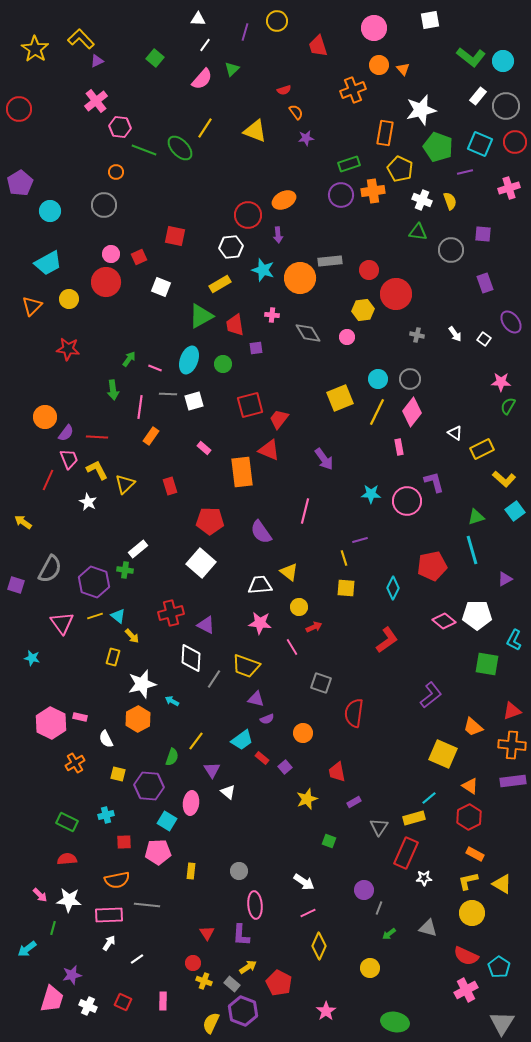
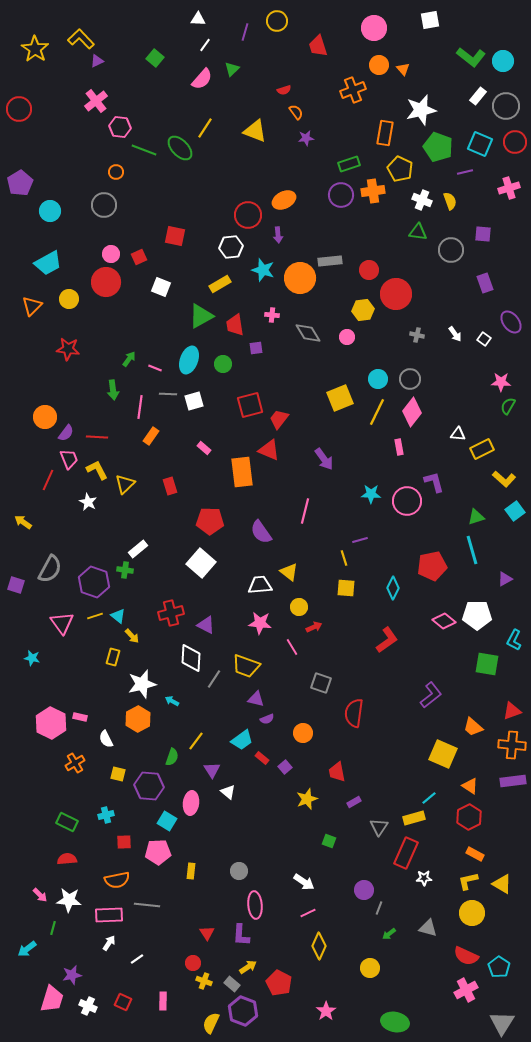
white triangle at (455, 433): moved 3 px right, 1 px down; rotated 28 degrees counterclockwise
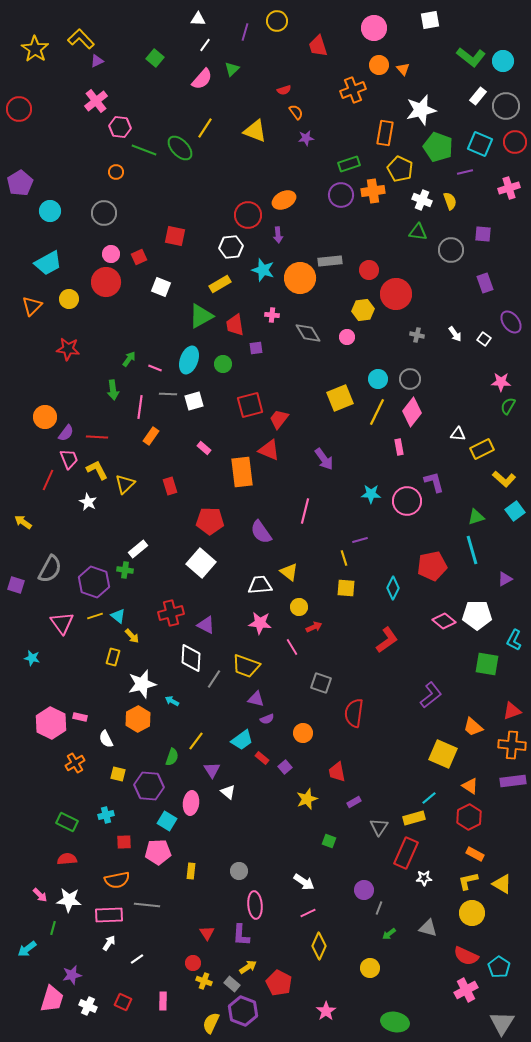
gray circle at (104, 205): moved 8 px down
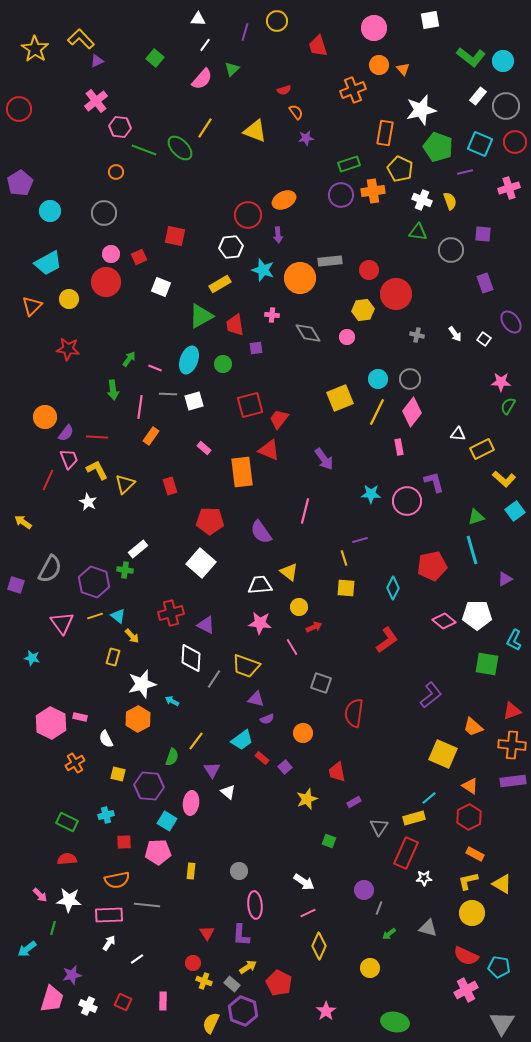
cyan pentagon at (499, 967): rotated 25 degrees counterclockwise
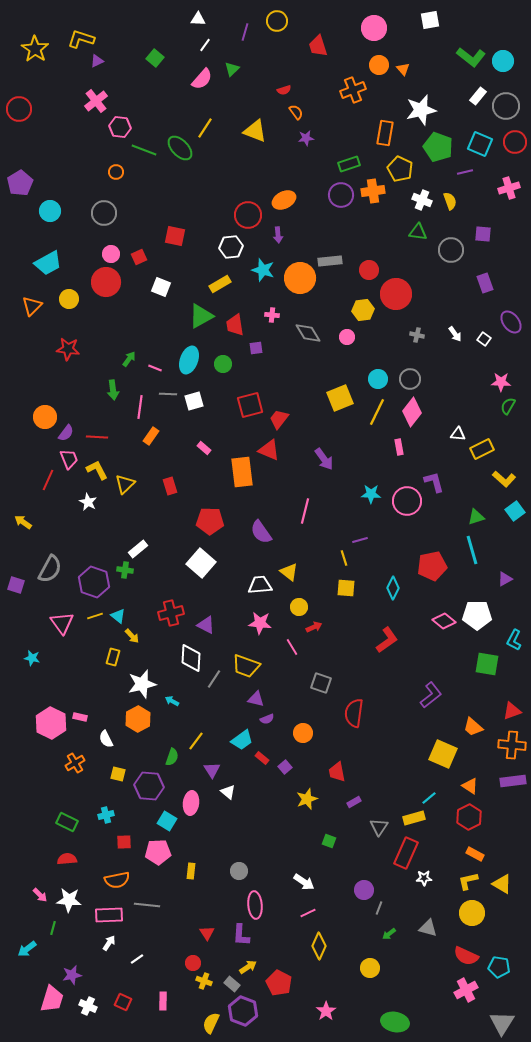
yellow L-shape at (81, 39): rotated 28 degrees counterclockwise
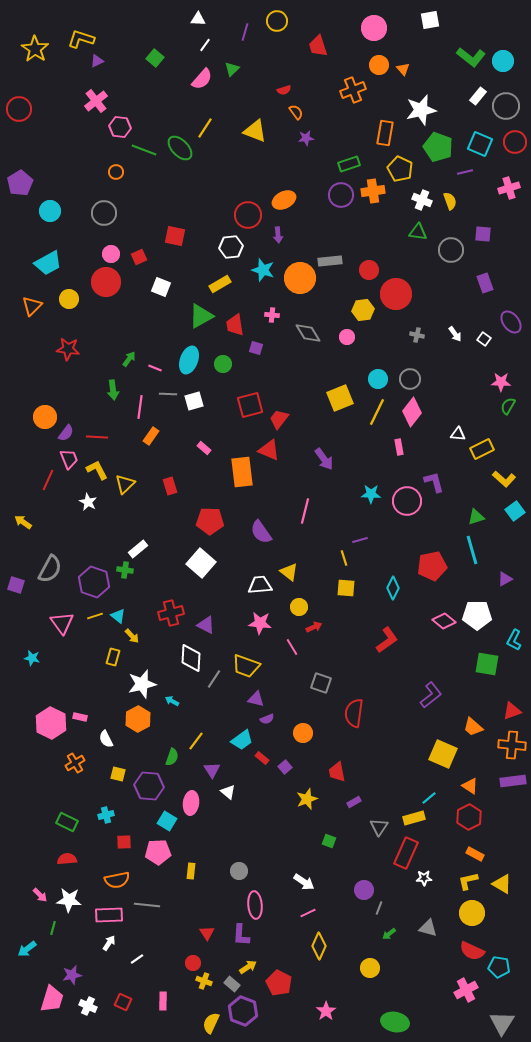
purple square at (256, 348): rotated 24 degrees clockwise
red semicircle at (466, 956): moved 6 px right, 5 px up
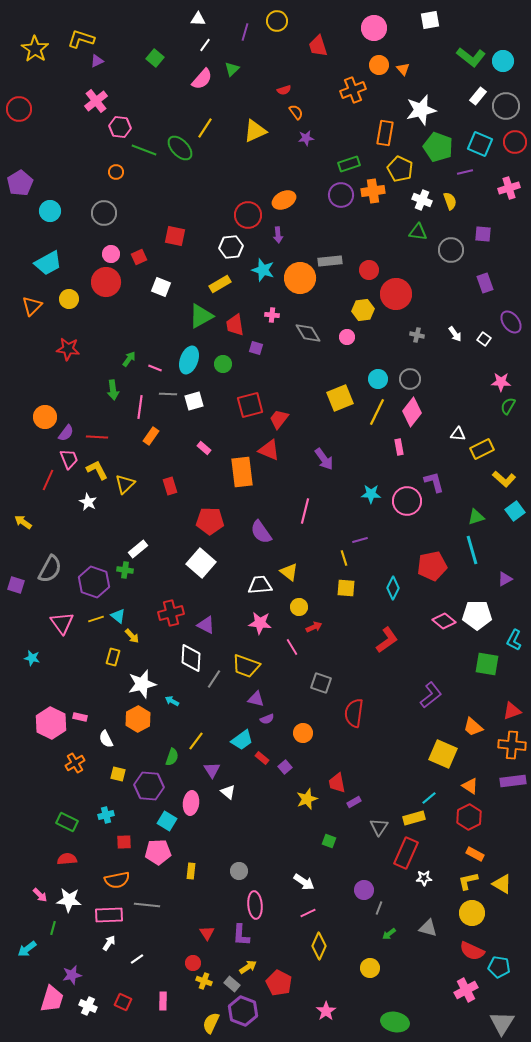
yellow triangle at (255, 131): rotated 45 degrees counterclockwise
yellow line at (95, 616): moved 1 px right, 3 px down
red trapezoid at (337, 772): moved 11 px down
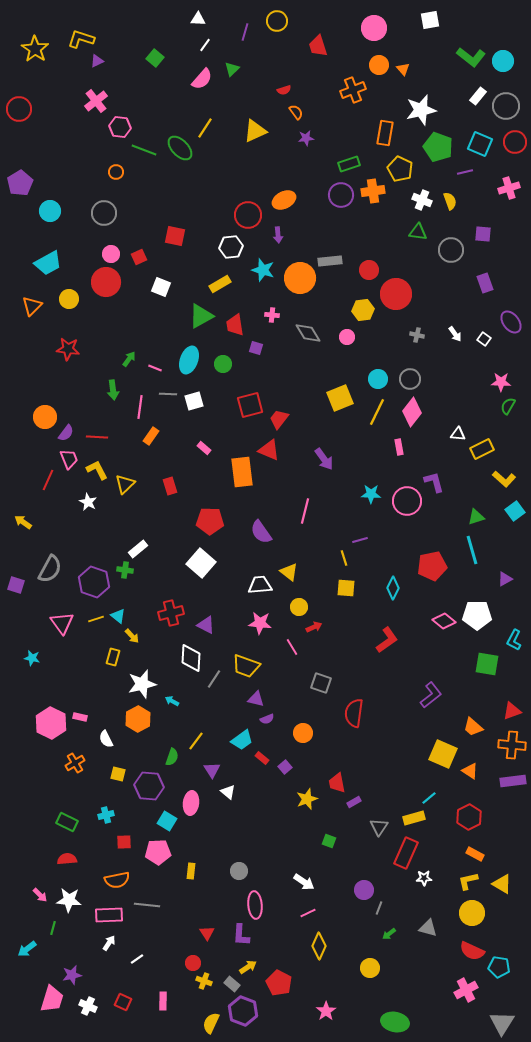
orange triangle at (470, 786): moved 15 px up
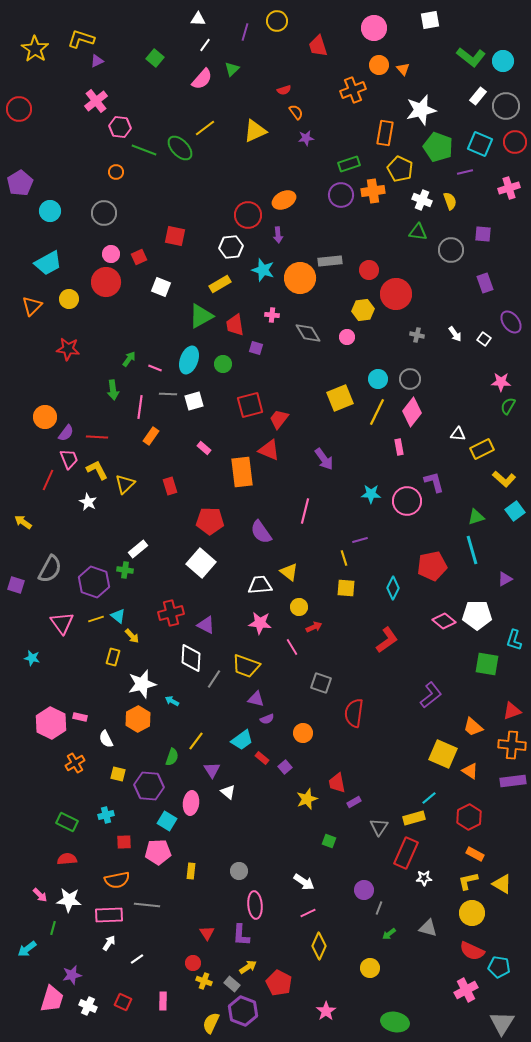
yellow line at (205, 128): rotated 20 degrees clockwise
cyan L-shape at (514, 640): rotated 10 degrees counterclockwise
